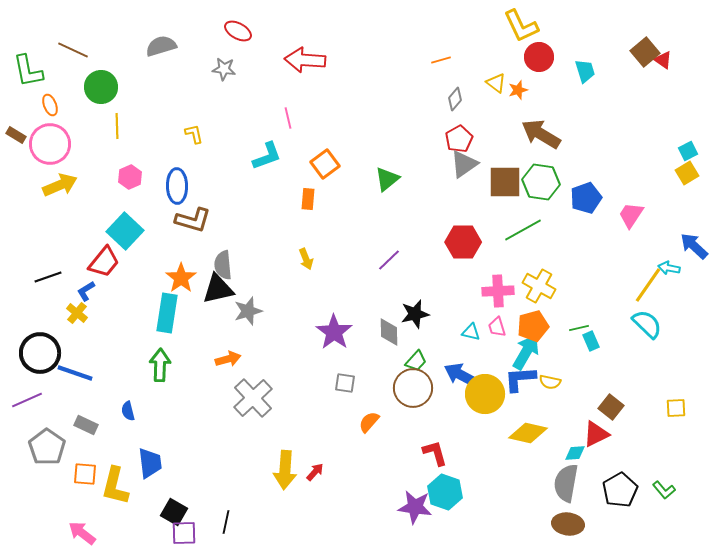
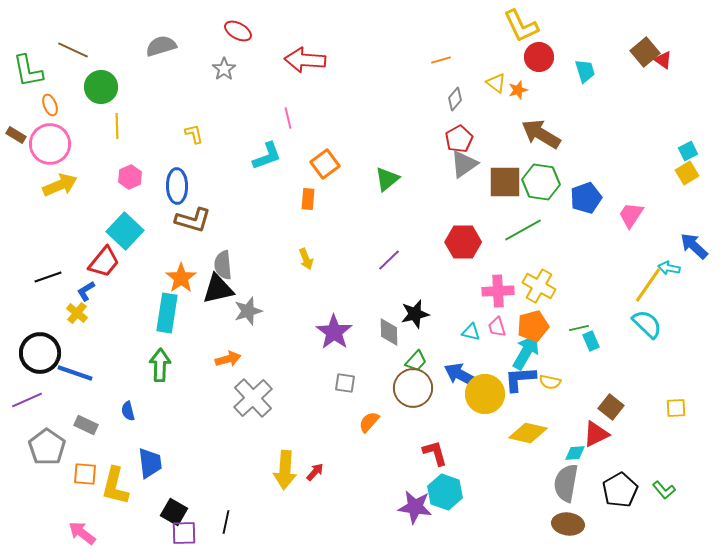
gray star at (224, 69): rotated 30 degrees clockwise
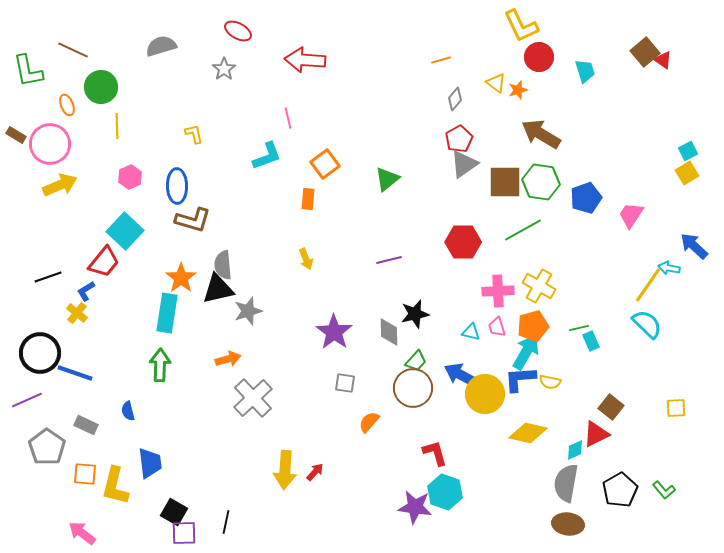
orange ellipse at (50, 105): moved 17 px right
purple line at (389, 260): rotated 30 degrees clockwise
cyan diamond at (575, 453): moved 3 px up; rotated 20 degrees counterclockwise
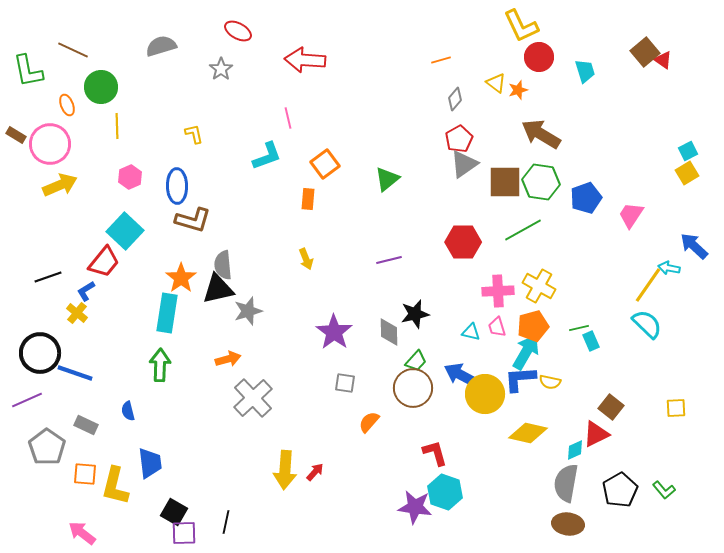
gray star at (224, 69): moved 3 px left
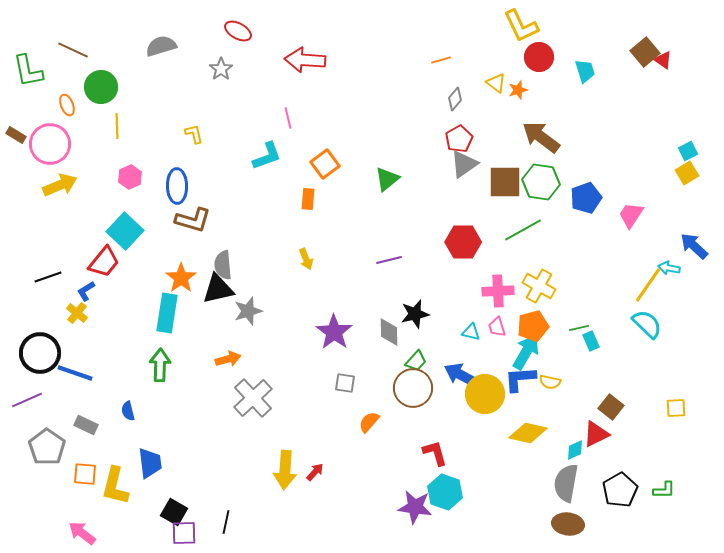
brown arrow at (541, 134): moved 3 px down; rotated 6 degrees clockwise
green L-shape at (664, 490): rotated 50 degrees counterclockwise
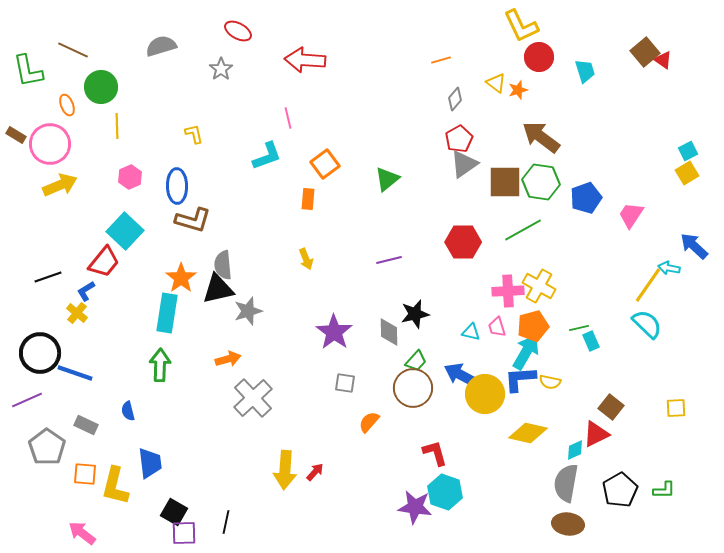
pink cross at (498, 291): moved 10 px right
